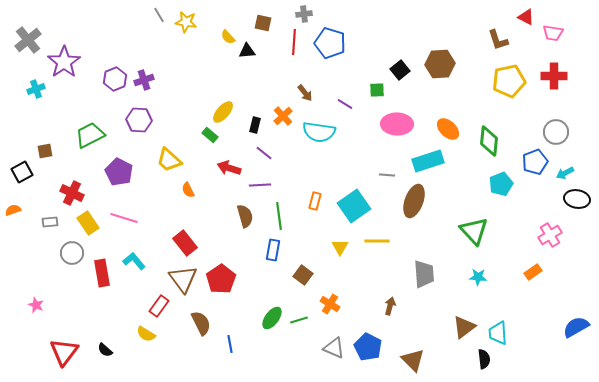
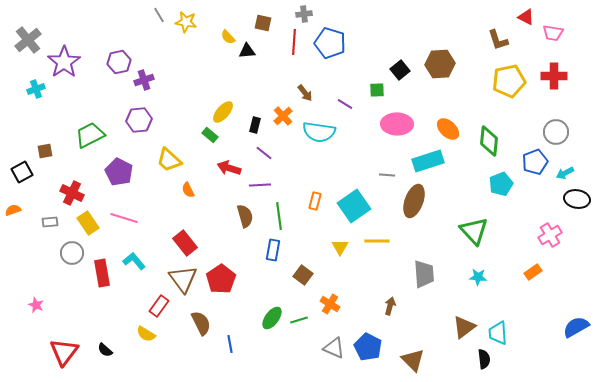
purple hexagon at (115, 79): moved 4 px right, 17 px up; rotated 10 degrees clockwise
purple hexagon at (139, 120): rotated 10 degrees counterclockwise
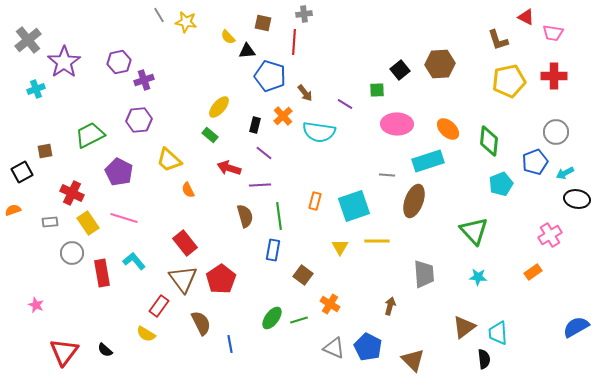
blue pentagon at (330, 43): moved 60 px left, 33 px down
yellow ellipse at (223, 112): moved 4 px left, 5 px up
cyan square at (354, 206): rotated 16 degrees clockwise
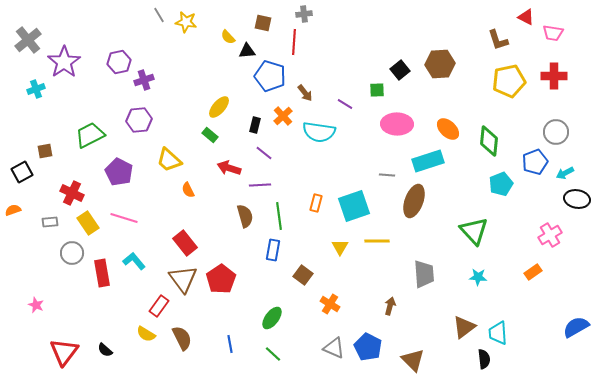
orange rectangle at (315, 201): moved 1 px right, 2 px down
green line at (299, 320): moved 26 px left, 34 px down; rotated 60 degrees clockwise
brown semicircle at (201, 323): moved 19 px left, 15 px down
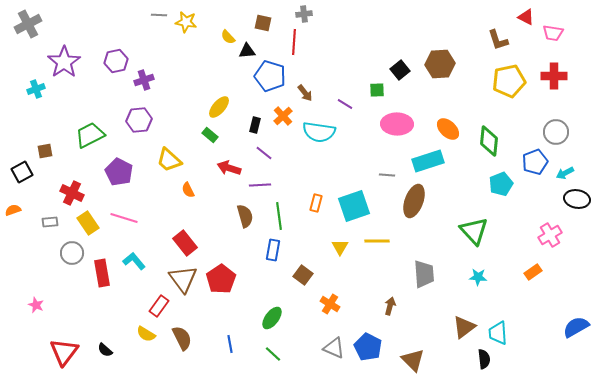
gray line at (159, 15): rotated 56 degrees counterclockwise
gray cross at (28, 40): moved 16 px up; rotated 12 degrees clockwise
purple hexagon at (119, 62): moved 3 px left, 1 px up
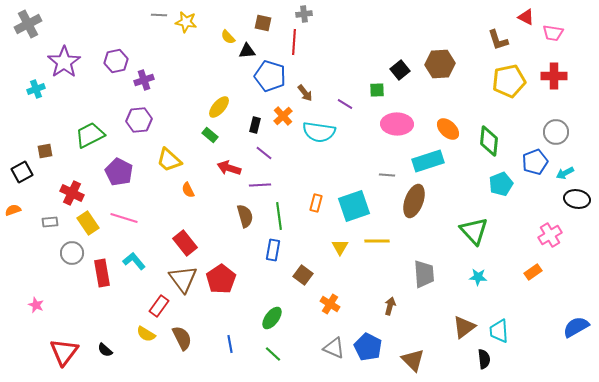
cyan trapezoid at (498, 333): moved 1 px right, 2 px up
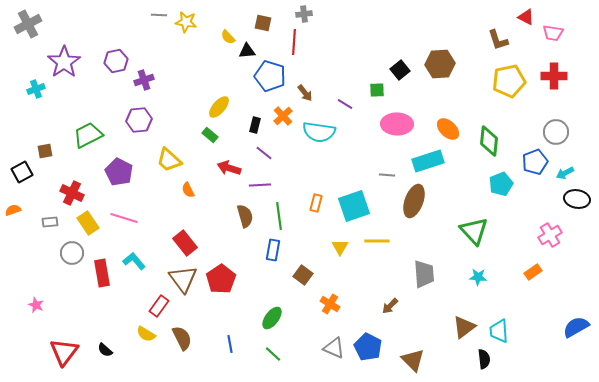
green trapezoid at (90, 135): moved 2 px left
brown arrow at (390, 306): rotated 150 degrees counterclockwise
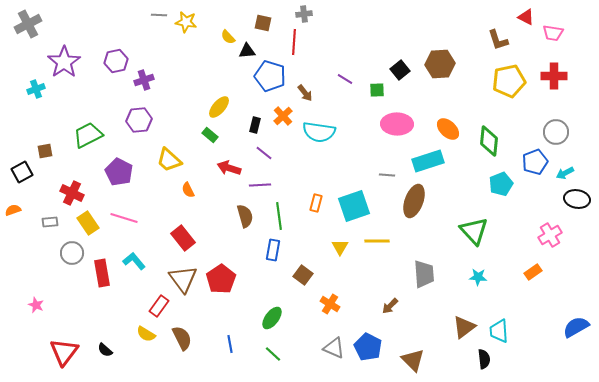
purple line at (345, 104): moved 25 px up
red rectangle at (185, 243): moved 2 px left, 5 px up
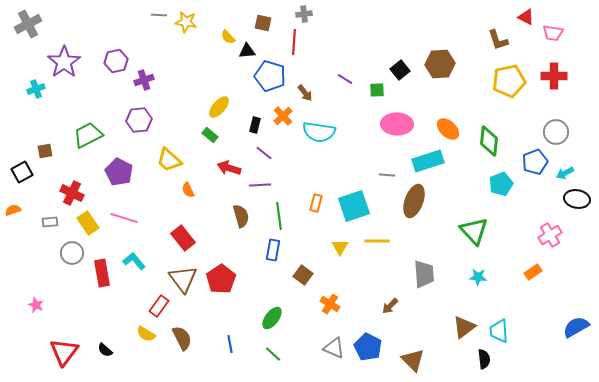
brown semicircle at (245, 216): moved 4 px left
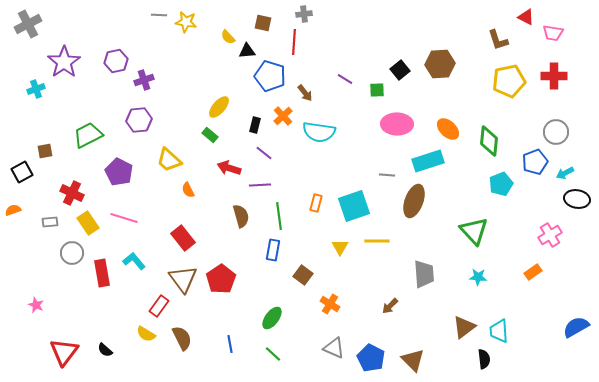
blue pentagon at (368, 347): moved 3 px right, 11 px down
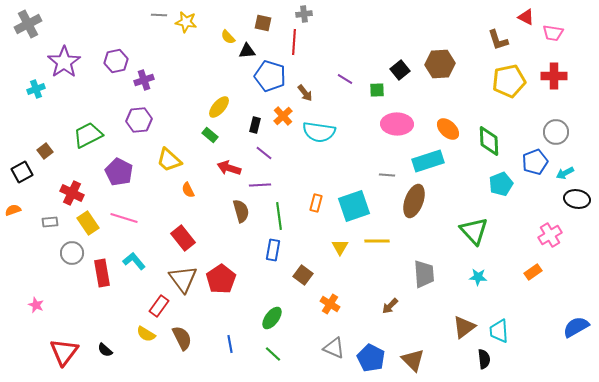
green diamond at (489, 141): rotated 8 degrees counterclockwise
brown square at (45, 151): rotated 28 degrees counterclockwise
brown semicircle at (241, 216): moved 5 px up
